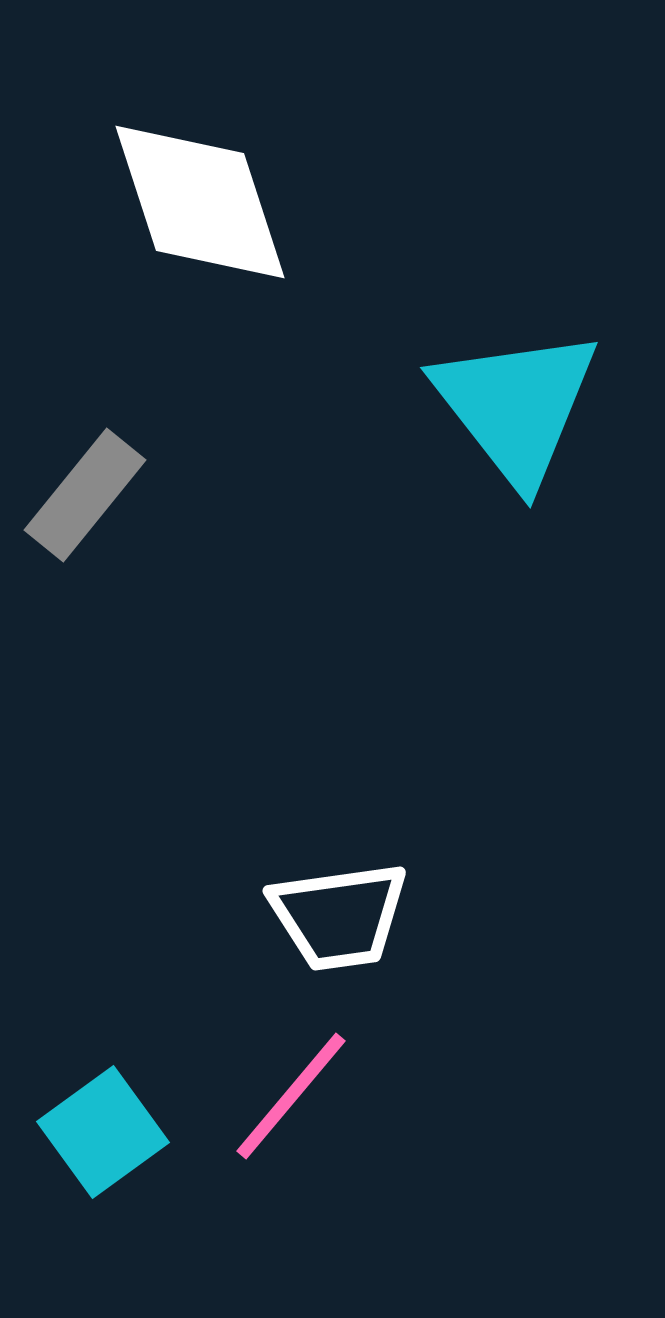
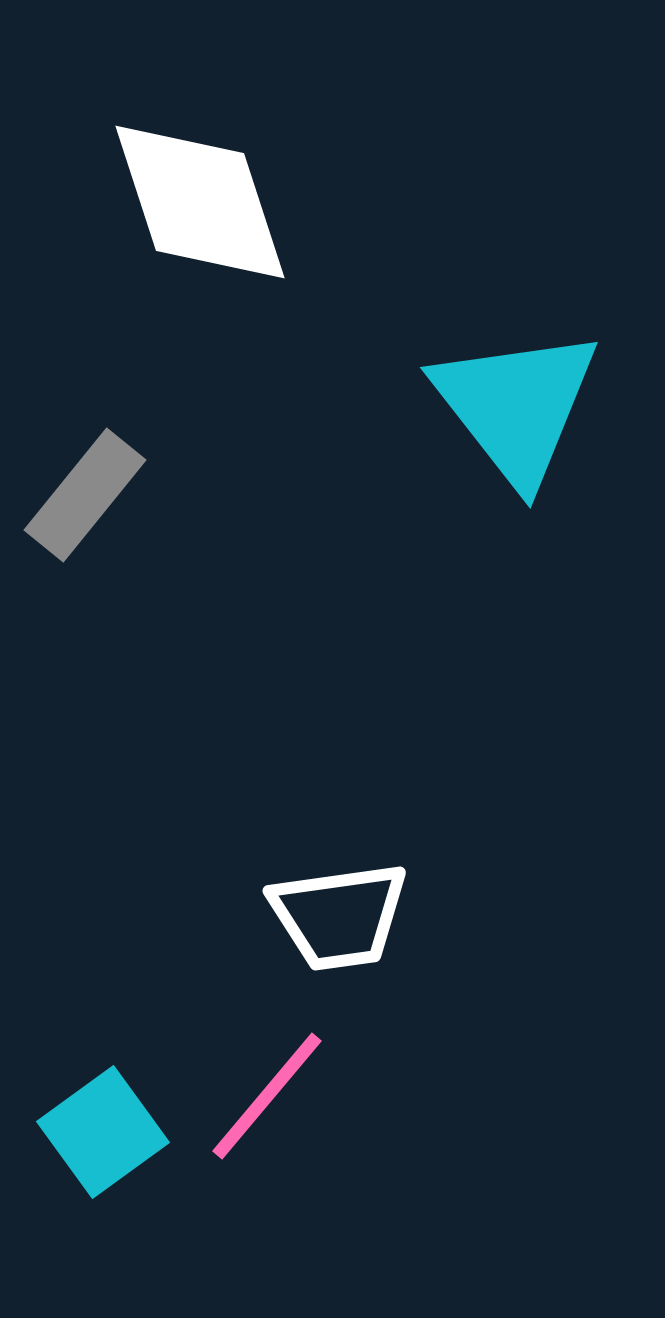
pink line: moved 24 px left
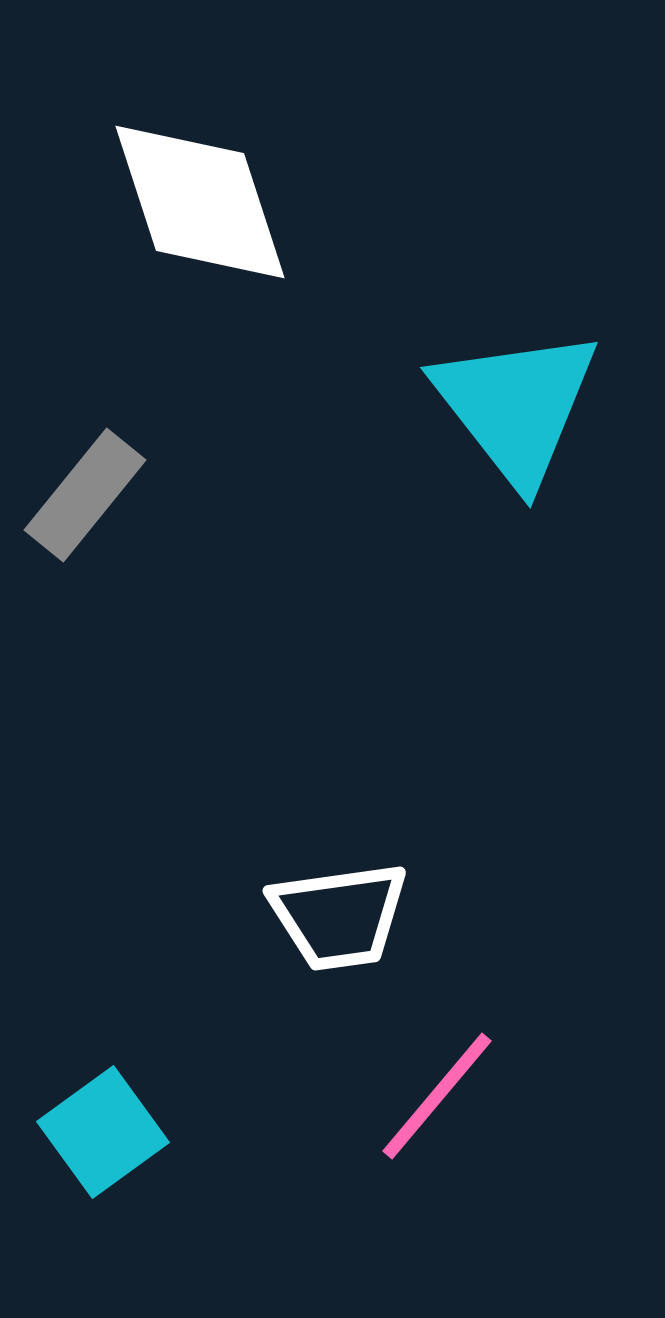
pink line: moved 170 px right
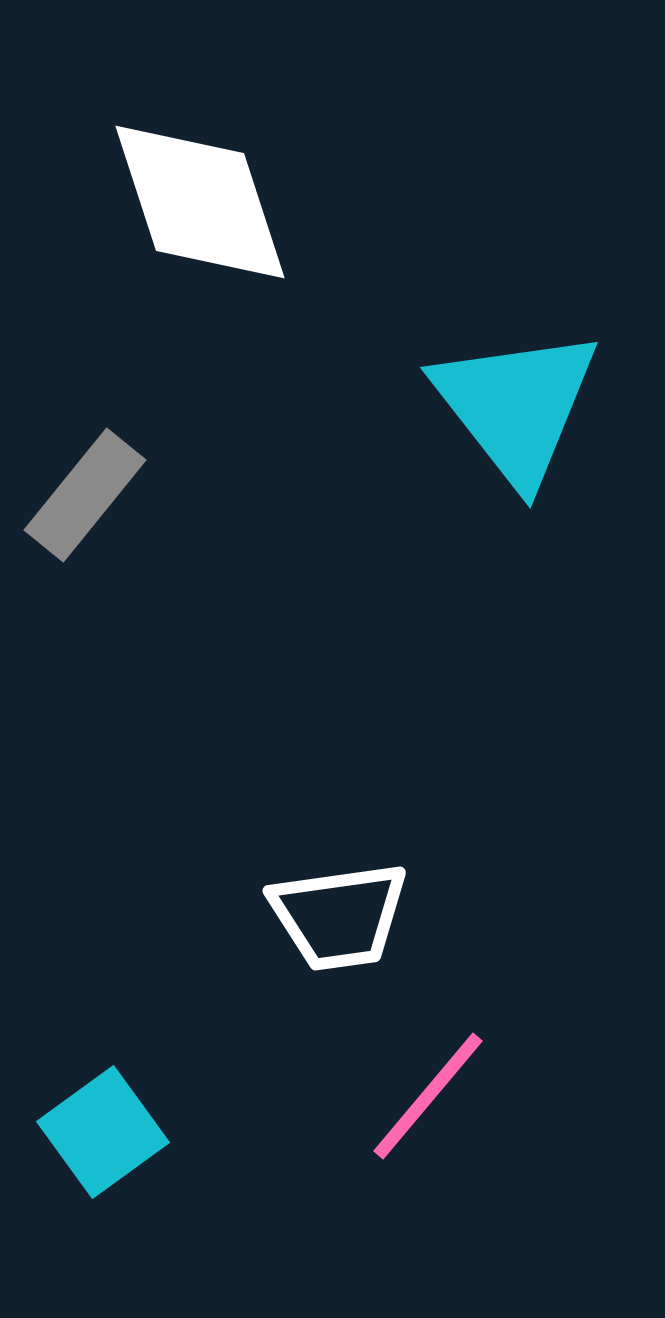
pink line: moved 9 px left
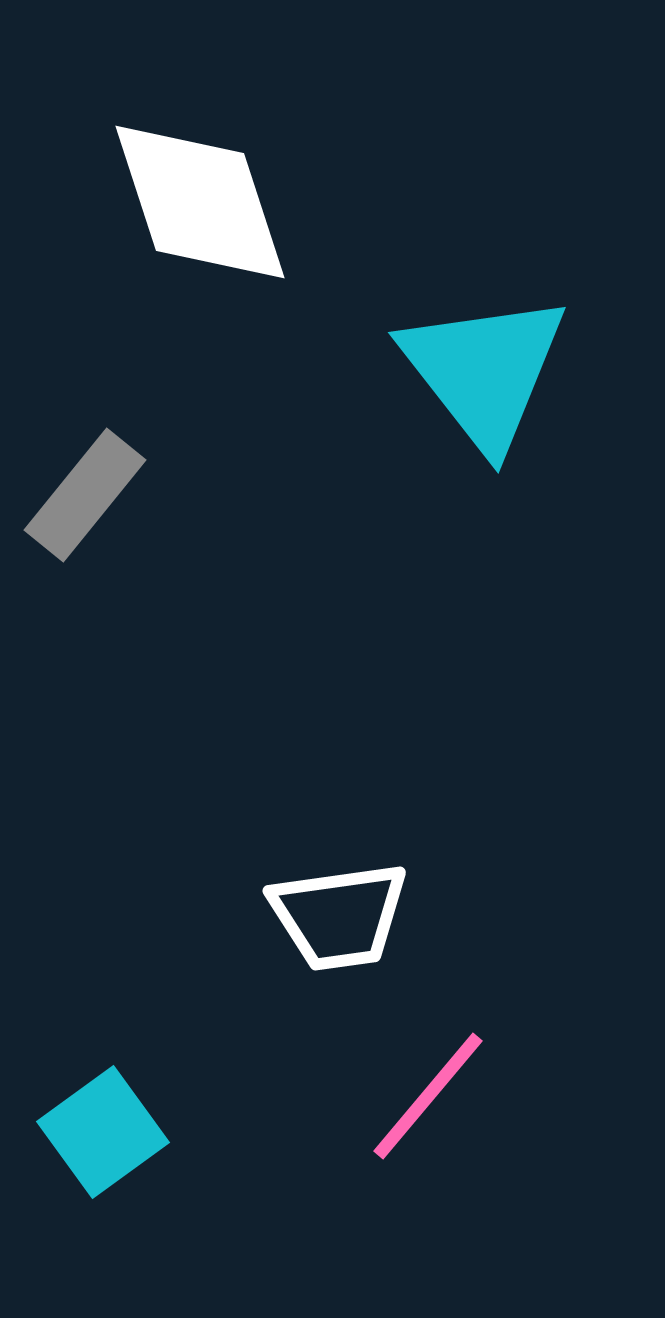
cyan triangle: moved 32 px left, 35 px up
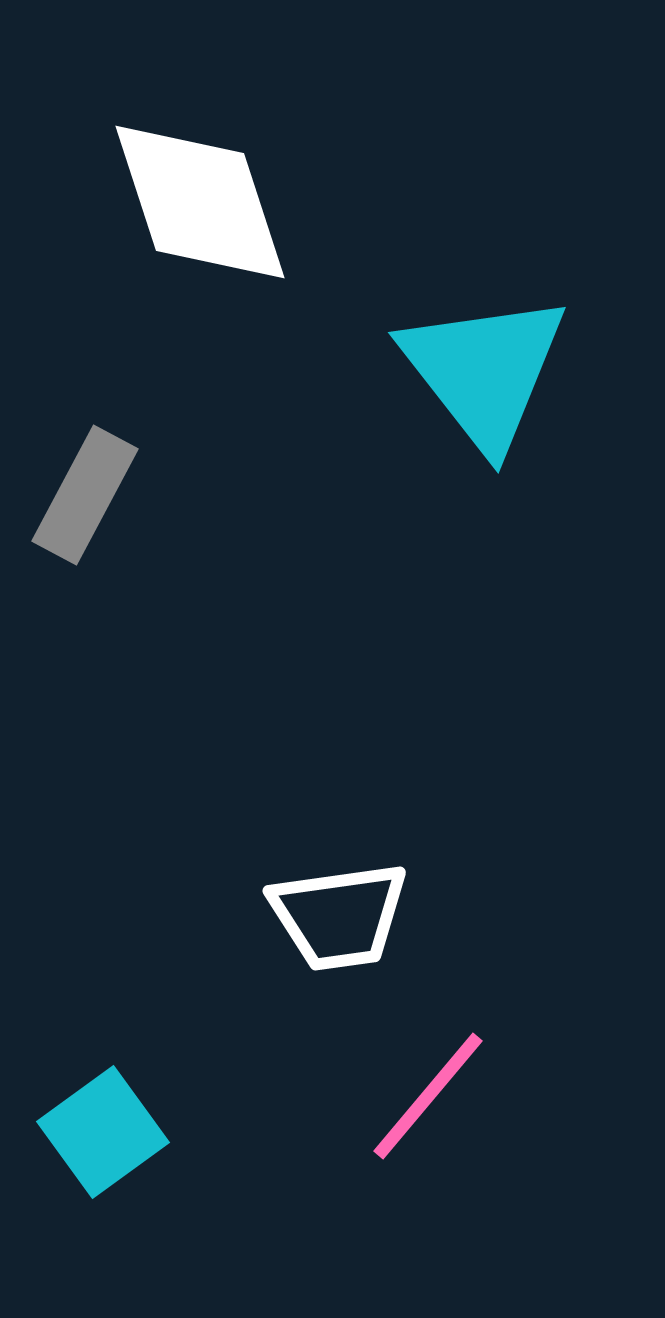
gray rectangle: rotated 11 degrees counterclockwise
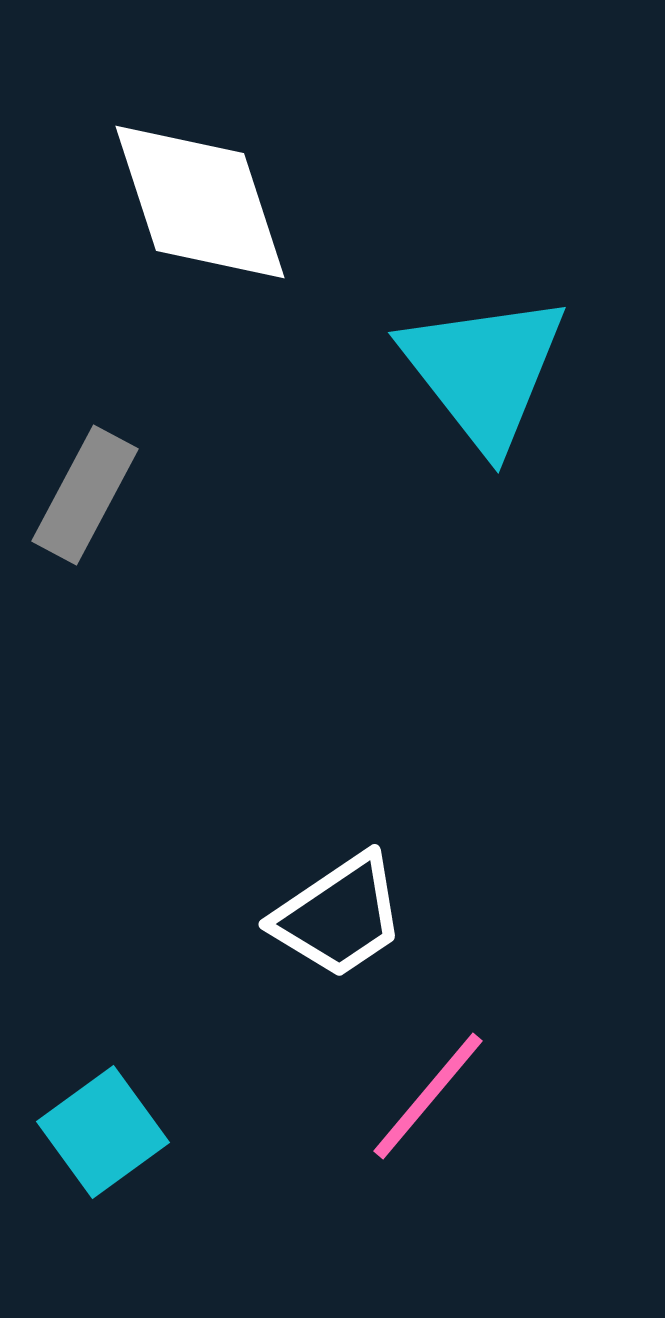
white trapezoid: rotated 26 degrees counterclockwise
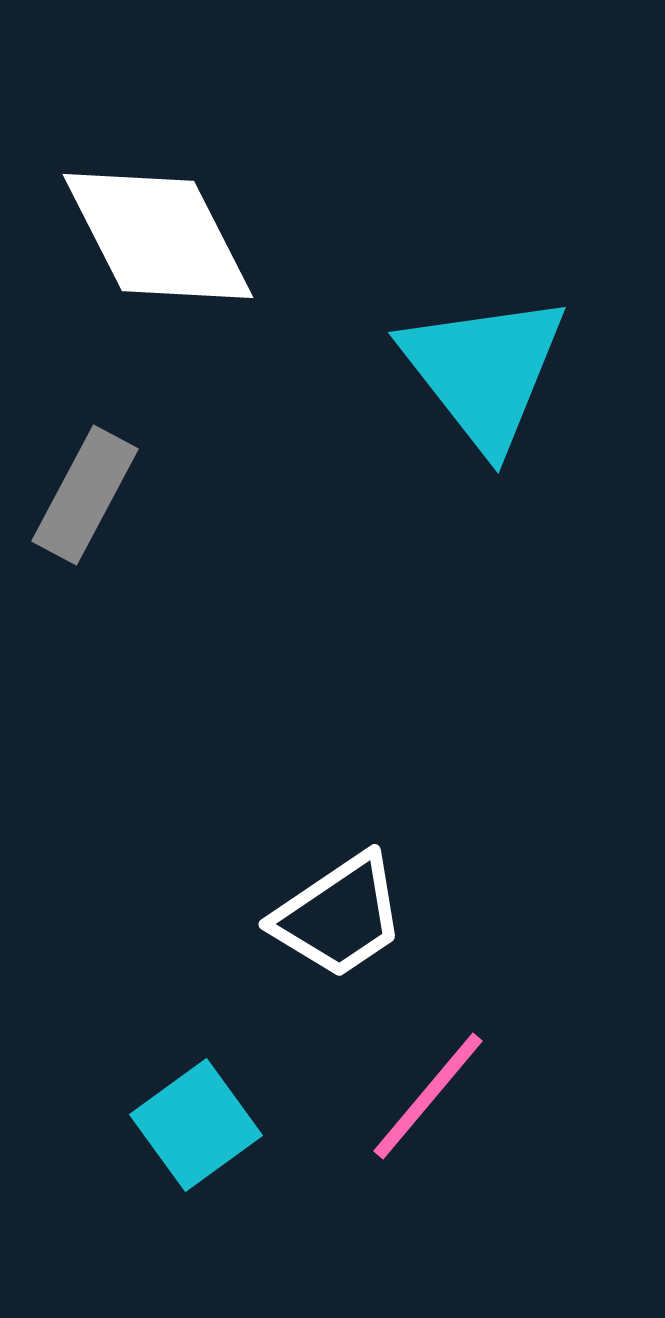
white diamond: moved 42 px left, 34 px down; rotated 9 degrees counterclockwise
cyan square: moved 93 px right, 7 px up
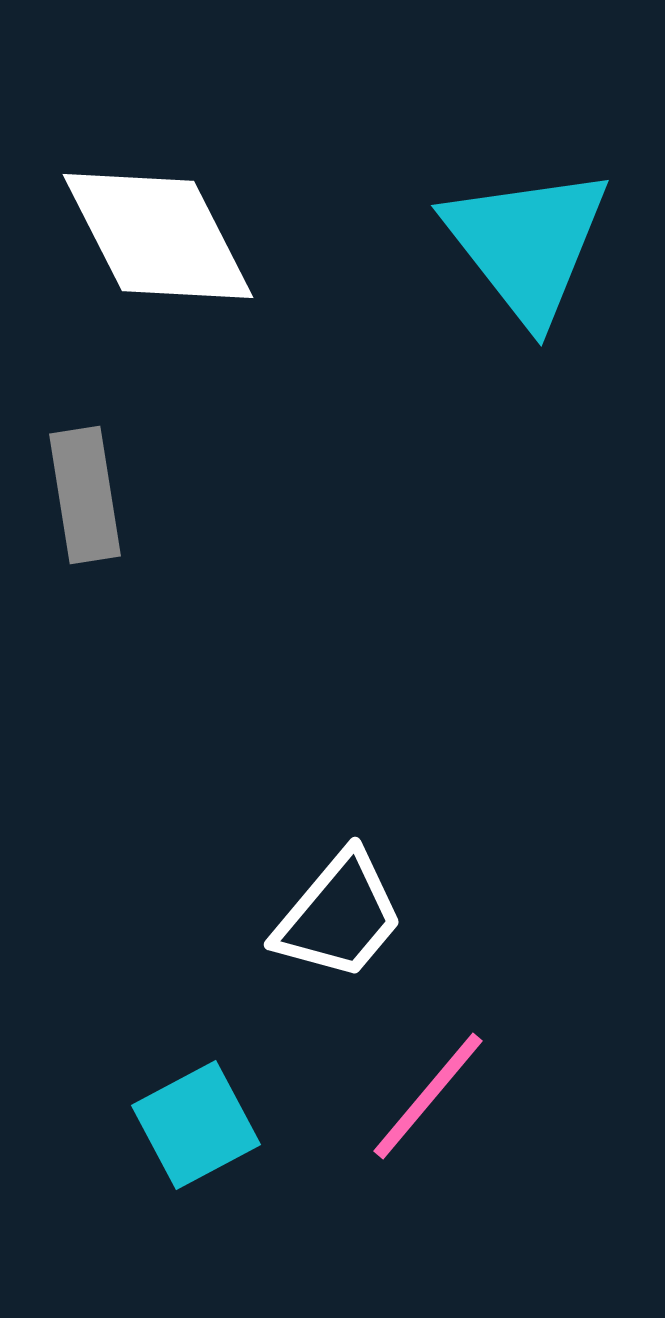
cyan triangle: moved 43 px right, 127 px up
gray rectangle: rotated 37 degrees counterclockwise
white trapezoid: rotated 16 degrees counterclockwise
cyan square: rotated 8 degrees clockwise
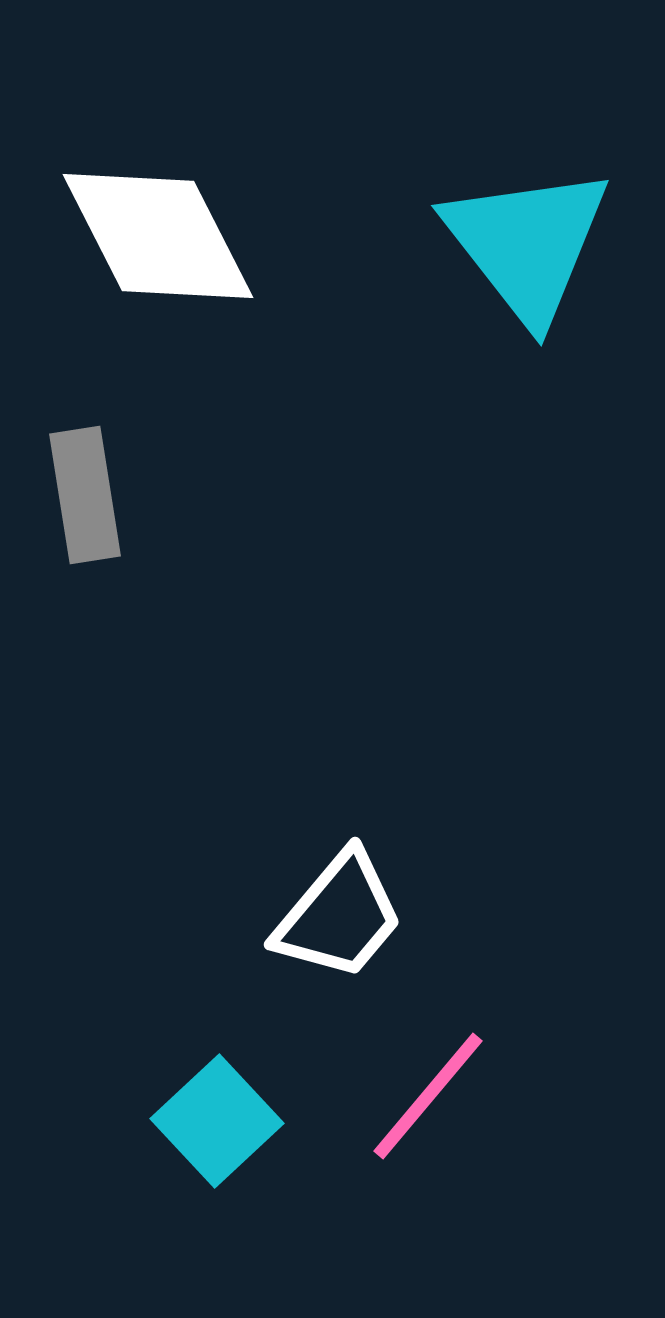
cyan square: moved 21 px right, 4 px up; rotated 15 degrees counterclockwise
